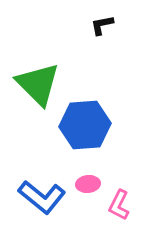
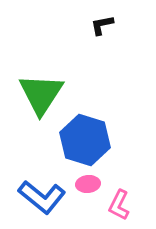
green triangle: moved 3 px right, 10 px down; rotated 18 degrees clockwise
blue hexagon: moved 15 px down; rotated 21 degrees clockwise
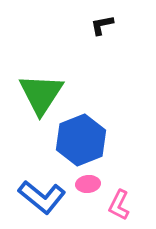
blue hexagon: moved 4 px left; rotated 21 degrees clockwise
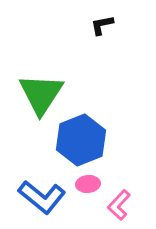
pink L-shape: rotated 16 degrees clockwise
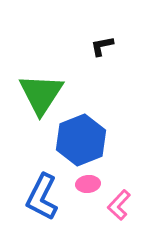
black L-shape: moved 21 px down
blue L-shape: rotated 78 degrees clockwise
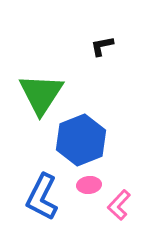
pink ellipse: moved 1 px right, 1 px down
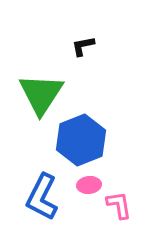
black L-shape: moved 19 px left
pink L-shape: rotated 128 degrees clockwise
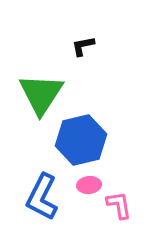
blue hexagon: rotated 9 degrees clockwise
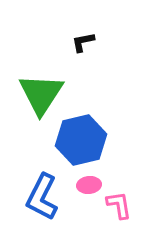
black L-shape: moved 4 px up
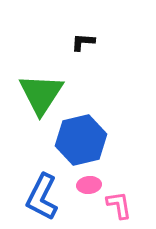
black L-shape: rotated 15 degrees clockwise
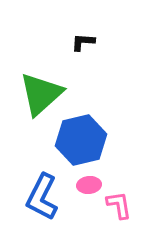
green triangle: rotated 15 degrees clockwise
